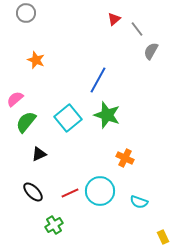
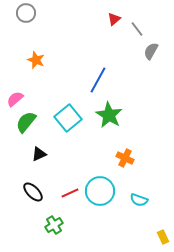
green star: moved 2 px right; rotated 12 degrees clockwise
cyan semicircle: moved 2 px up
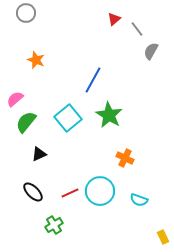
blue line: moved 5 px left
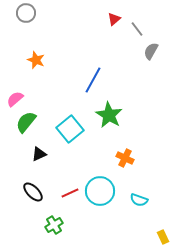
cyan square: moved 2 px right, 11 px down
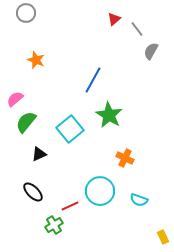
red line: moved 13 px down
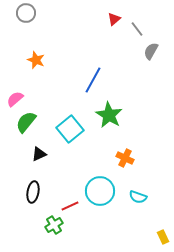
black ellipse: rotated 55 degrees clockwise
cyan semicircle: moved 1 px left, 3 px up
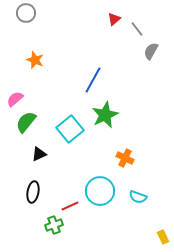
orange star: moved 1 px left
green star: moved 4 px left; rotated 16 degrees clockwise
green cross: rotated 12 degrees clockwise
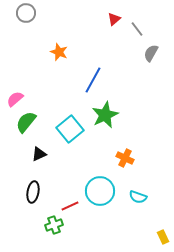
gray semicircle: moved 2 px down
orange star: moved 24 px right, 8 px up
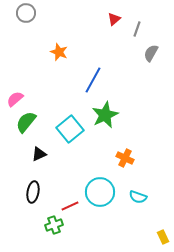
gray line: rotated 56 degrees clockwise
cyan circle: moved 1 px down
